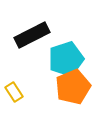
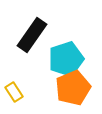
black rectangle: rotated 28 degrees counterclockwise
orange pentagon: moved 1 px down
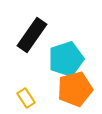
orange pentagon: moved 2 px right, 1 px down; rotated 8 degrees clockwise
yellow rectangle: moved 12 px right, 6 px down
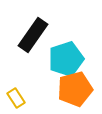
black rectangle: moved 1 px right
yellow rectangle: moved 10 px left
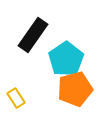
cyan pentagon: rotated 16 degrees counterclockwise
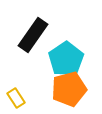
orange pentagon: moved 6 px left
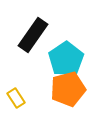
orange pentagon: moved 1 px left
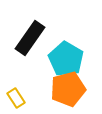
black rectangle: moved 3 px left, 3 px down
cyan pentagon: rotated 8 degrees counterclockwise
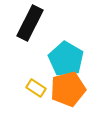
black rectangle: moved 15 px up; rotated 8 degrees counterclockwise
yellow rectangle: moved 20 px right, 10 px up; rotated 24 degrees counterclockwise
